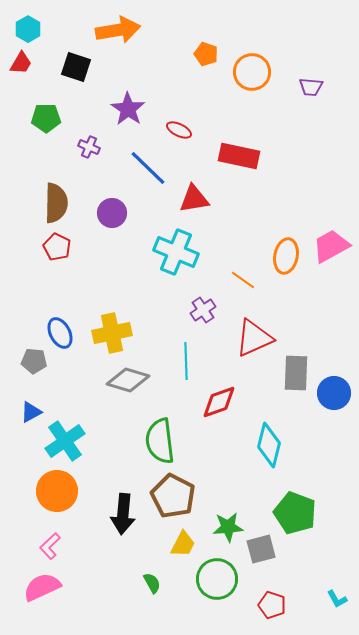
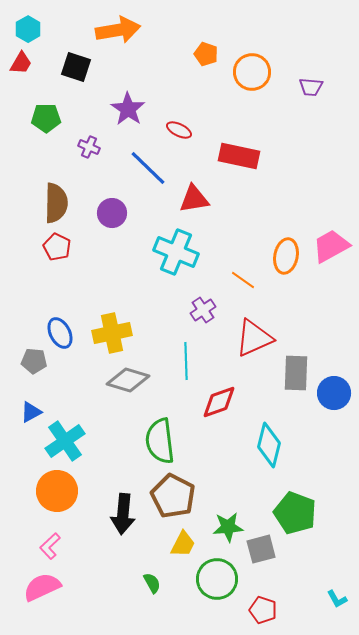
red pentagon at (272, 605): moved 9 px left, 5 px down
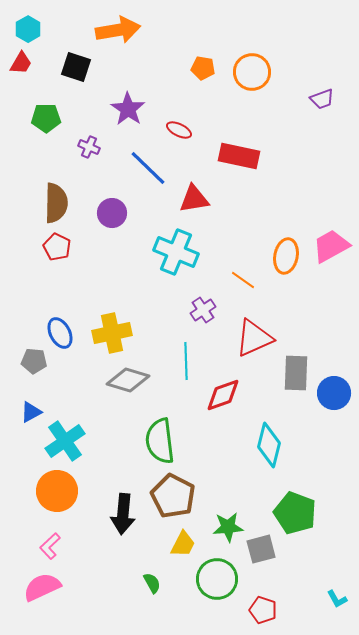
orange pentagon at (206, 54): moved 3 px left, 14 px down; rotated 10 degrees counterclockwise
purple trapezoid at (311, 87): moved 11 px right, 12 px down; rotated 25 degrees counterclockwise
red diamond at (219, 402): moved 4 px right, 7 px up
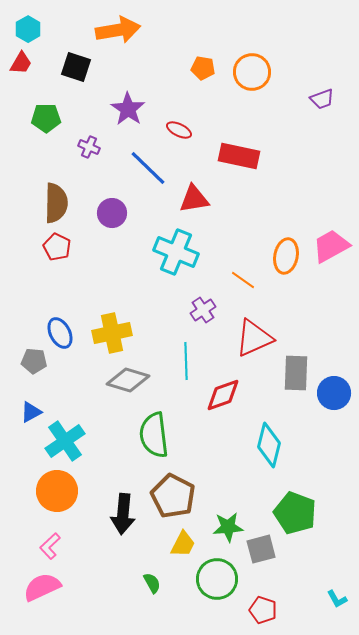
green semicircle at (160, 441): moved 6 px left, 6 px up
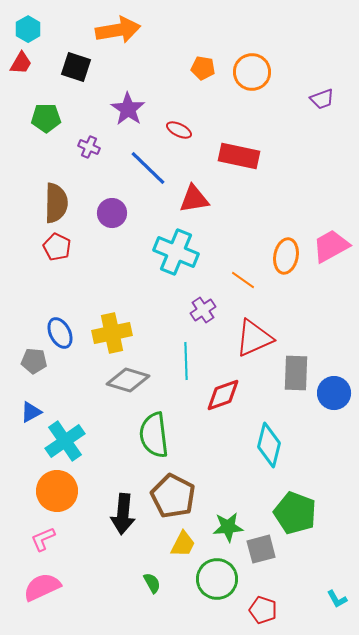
pink L-shape at (50, 546): moved 7 px left, 7 px up; rotated 20 degrees clockwise
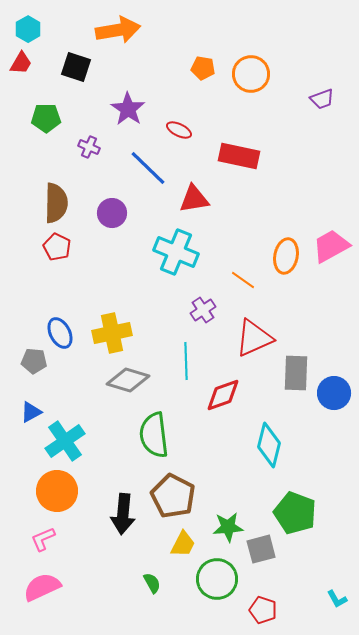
orange circle at (252, 72): moved 1 px left, 2 px down
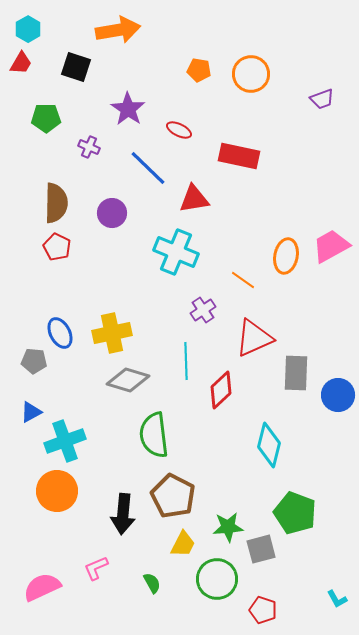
orange pentagon at (203, 68): moved 4 px left, 2 px down
blue circle at (334, 393): moved 4 px right, 2 px down
red diamond at (223, 395): moved 2 px left, 5 px up; rotated 24 degrees counterclockwise
cyan cross at (65, 441): rotated 15 degrees clockwise
pink L-shape at (43, 539): moved 53 px right, 29 px down
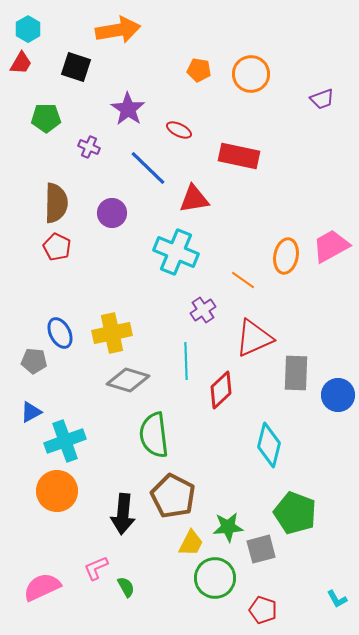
yellow trapezoid at (183, 544): moved 8 px right, 1 px up
green circle at (217, 579): moved 2 px left, 1 px up
green semicircle at (152, 583): moved 26 px left, 4 px down
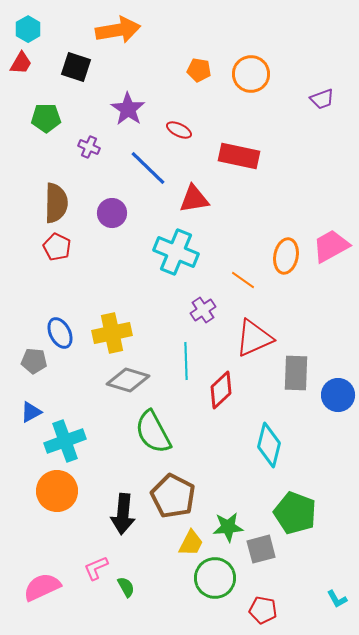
green semicircle at (154, 435): moved 1 px left, 3 px up; rotated 21 degrees counterclockwise
red pentagon at (263, 610): rotated 8 degrees counterclockwise
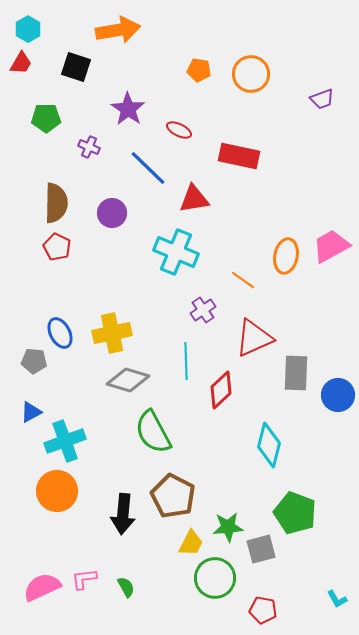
pink L-shape at (96, 568): moved 12 px left, 11 px down; rotated 16 degrees clockwise
